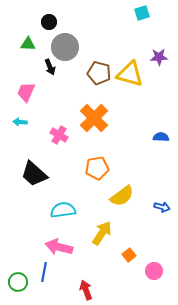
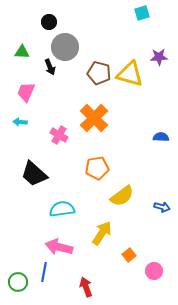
green triangle: moved 6 px left, 8 px down
cyan semicircle: moved 1 px left, 1 px up
red arrow: moved 3 px up
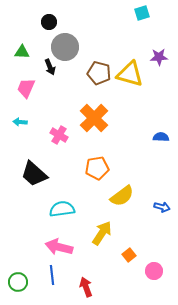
pink trapezoid: moved 4 px up
blue line: moved 8 px right, 3 px down; rotated 18 degrees counterclockwise
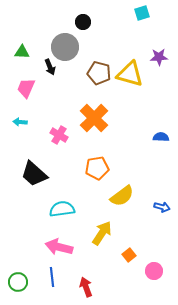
black circle: moved 34 px right
blue line: moved 2 px down
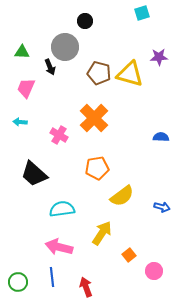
black circle: moved 2 px right, 1 px up
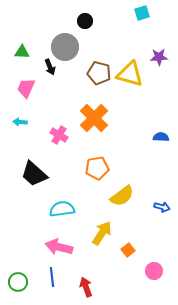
orange square: moved 1 px left, 5 px up
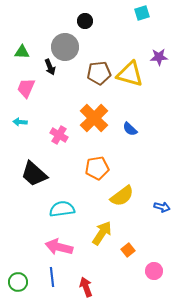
brown pentagon: rotated 20 degrees counterclockwise
blue semicircle: moved 31 px left, 8 px up; rotated 140 degrees counterclockwise
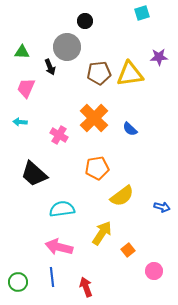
gray circle: moved 2 px right
yellow triangle: rotated 24 degrees counterclockwise
